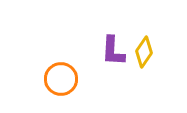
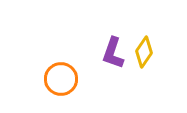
purple L-shape: moved 2 px down; rotated 16 degrees clockwise
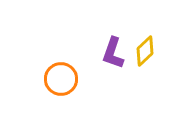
yellow diamond: moved 1 px right, 1 px up; rotated 12 degrees clockwise
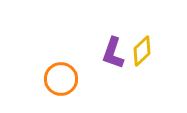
yellow diamond: moved 3 px left
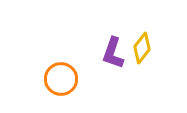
yellow diamond: moved 3 px up; rotated 8 degrees counterclockwise
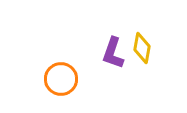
yellow diamond: rotated 28 degrees counterclockwise
